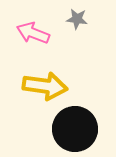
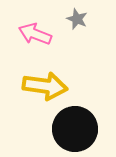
gray star: rotated 15 degrees clockwise
pink arrow: moved 2 px right, 1 px down
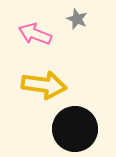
yellow arrow: moved 1 px left, 1 px up
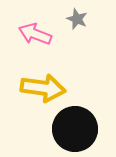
yellow arrow: moved 1 px left, 3 px down
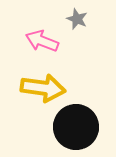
pink arrow: moved 7 px right, 7 px down
black circle: moved 1 px right, 2 px up
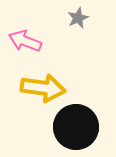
gray star: moved 1 px right, 1 px up; rotated 25 degrees clockwise
pink arrow: moved 17 px left
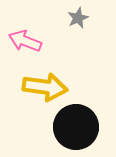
yellow arrow: moved 2 px right, 1 px up
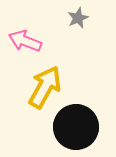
yellow arrow: rotated 69 degrees counterclockwise
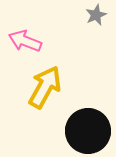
gray star: moved 18 px right, 3 px up
black circle: moved 12 px right, 4 px down
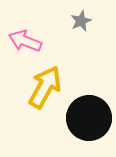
gray star: moved 15 px left, 6 px down
black circle: moved 1 px right, 13 px up
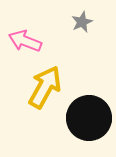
gray star: moved 1 px right, 1 px down
